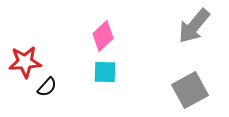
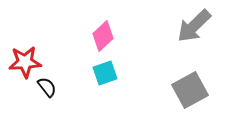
gray arrow: rotated 6 degrees clockwise
cyan square: moved 1 px down; rotated 20 degrees counterclockwise
black semicircle: rotated 80 degrees counterclockwise
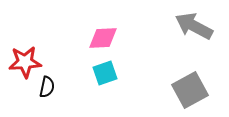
gray arrow: rotated 72 degrees clockwise
pink diamond: moved 2 px down; rotated 40 degrees clockwise
black semicircle: rotated 50 degrees clockwise
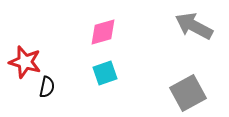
pink diamond: moved 6 px up; rotated 12 degrees counterclockwise
red star: rotated 20 degrees clockwise
gray square: moved 2 px left, 3 px down
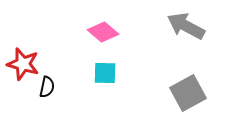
gray arrow: moved 8 px left
pink diamond: rotated 56 degrees clockwise
red star: moved 2 px left, 2 px down
cyan square: rotated 20 degrees clockwise
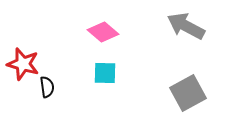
black semicircle: rotated 20 degrees counterclockwise
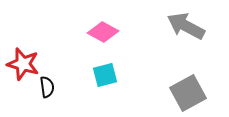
pink diamond: rotated 12 degrees counterclockwise
cyan square: moved 2 px down; rotated 15 degrees counterclockwise
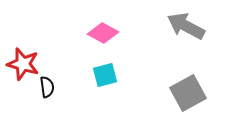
pink diamond: moved 1 px down
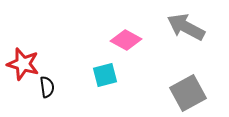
gray arrow: moved 1 px down
pink diamond: moved 23 px right, 7 px down
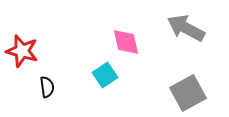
gray arrow: moved 1 px down
pink diamond: moved 2 px down; rotated 48 degrees clockwise
red star: moved 1 px left, 13 px up
cyan square: rotated 20 degrees counterclockwise
